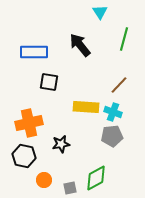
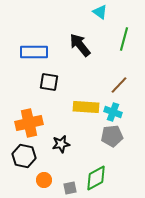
cyan triangle: rotated 21 degrees counterclockwise
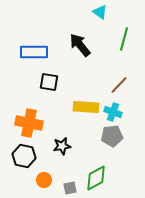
orange cross: rotated 24 degrees clockwise
black star: moved 1 px right, 2 px down
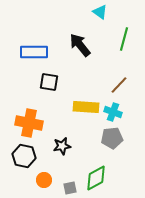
gray pentagon: moved 2 px down
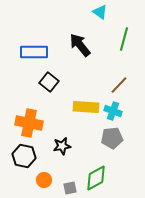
black square: rotated 30 degrees clockwise
cyan cross: moved 1 px up
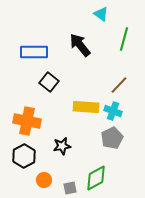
cyan triangle: moved 1 px right, 2 px down
orange cross: moved 2 px left, 2 px up
gray pentagon: rotated 20 degrees counterclockwise
black hexagon: rotated 20 degrees clockwise
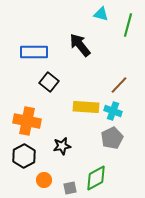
cyan triangle: rotated 21 degrees counterclockwise
green line: moved 4 px right, 14 px up
